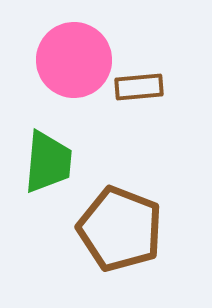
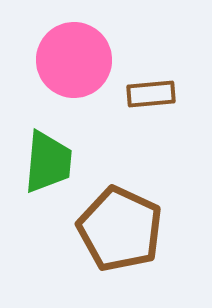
brown rectangle: moved 12 px right, 7 px down
brown pentagon: rotated 4 degrees clockwise
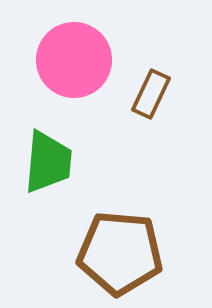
brown rectangle: rotated 60 degrees counterclockwise
brown pentagon: moved 24 px down; rotated 20 degrees counterclockwise
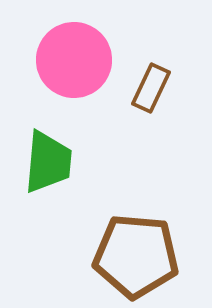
brown rectangle: moved 6 px up
brown pentagon: moved 16 px right, 3 px down
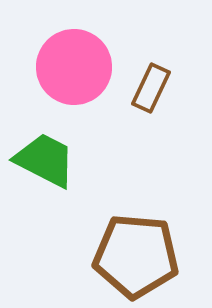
pink circle: moved 7 px down
green trapezoid: moved 3 px left, 2 px up; rotated 68 degrees counterclockwise
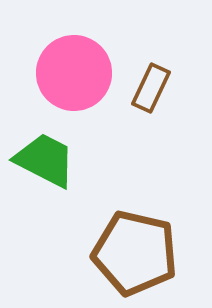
pink circle: moved 6 px down
brown pentagon: moved 1 px left, 3 px up; rotated 8 degrees clockwise
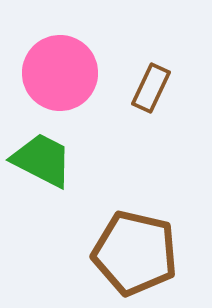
pink circle: moved 14 px left
green trapezoid: moved 3 px left
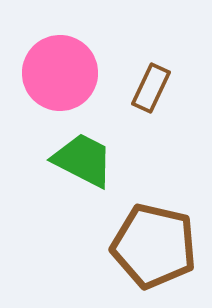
green trapezoid: moved 41 px right
brown pentagon: moved 19 px right, 7 px up
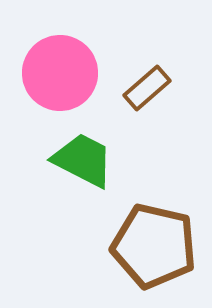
brown rectangle: moved 4 px left; rotated 24 degrees clockwise
